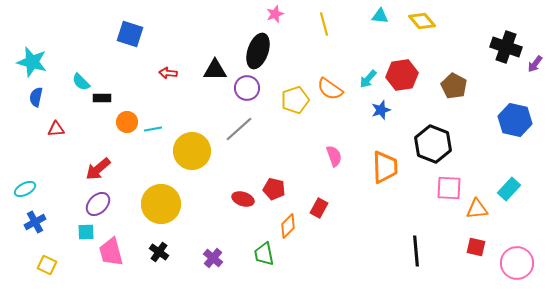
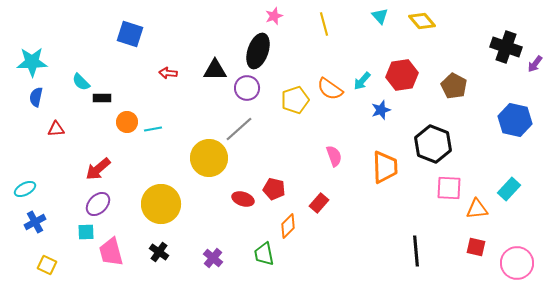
pink star at (275, 14): moved 1 px left, 2 px down
cyan triangle at (380, 16): rotated 42 degrees clockwise
cyan star at (32, 62): rotated 16 degrees counterclockwise
cyan arrow at (368, 79): moved 6 px left, 2 px down
yellow circle at (192, 151): moved 17 px right, 7 px down
red rectangle at (319, 208): moved 5 px up; rotated 12 degrees clockwise
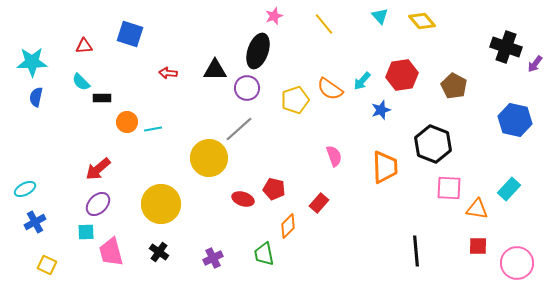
yellow line at (324, 24): rotated 25 degrees counterclockwise
red triangle at (56, 129): moved 28 px right, 83 px up
orange triangle at (477, 209): rotated 15 degrees clockwise
red square at (476, 247): moved 2 px right, 1 px up; rotated 12 degrees counterclockwise
purple cross at (213, 258): rotated 24 degrees clockwise
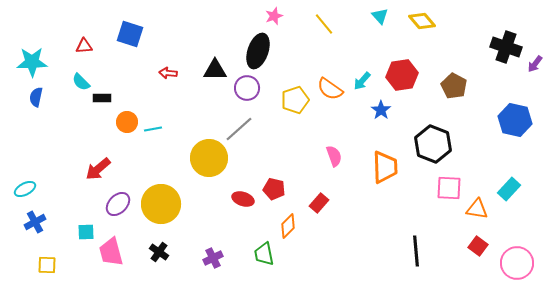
blue star at (381, 110): rotated 18 degrees counterclockwise
purple ellipse at (98, 204): moved 20 px right
red square at (478, 246): rotated 36 degrees clockwise
yellow square at (47, 265): rotated 24 degrees counterclockwise
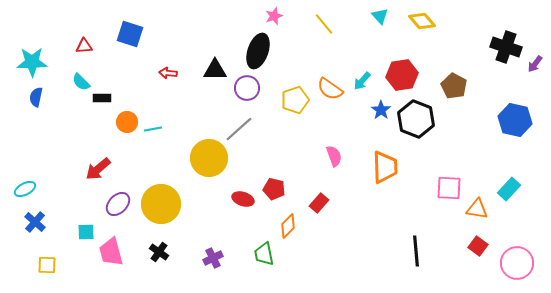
black hexagon at (433, 144): moved 17 px left, 25 px up
blue cross at (35, 222): rotated 20 degrees counterclockwise
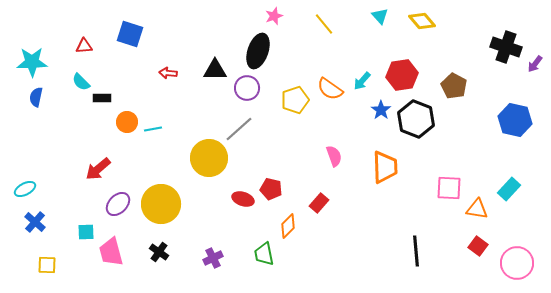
red pentagon at (274, 189): moved 3 px left
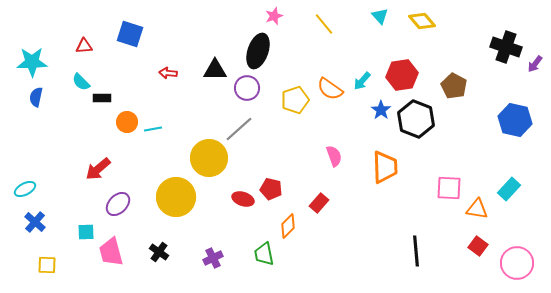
yellow circle at (161, 204): moved 15 px right, 7 px up
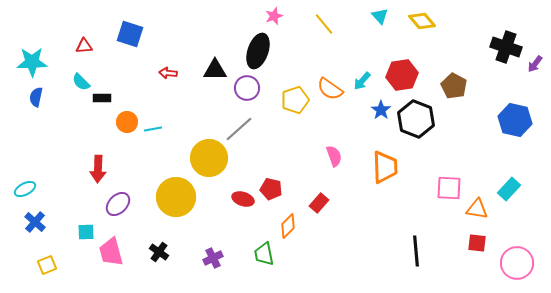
red arrow at (98, 169): rotated 48 degrees counterclockwise
red square at (478, 246): moved 1 px left, 3 px up; rotated 30 degrees counterclockwise
yellow square at (47, 265): rotated 24 degrees counterclockwise
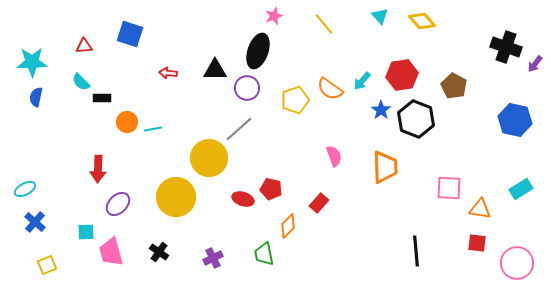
cyan rectangle at (509, 189): moved 12 px right; rotated 15 degrees clockwise
orange triangle at (477, 209): moved 3 px right
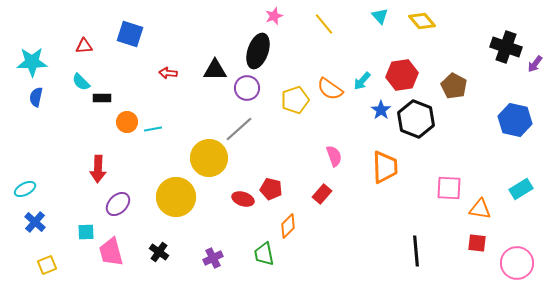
red rectangle at (319, 203): moved 3 px right, 9 px up
